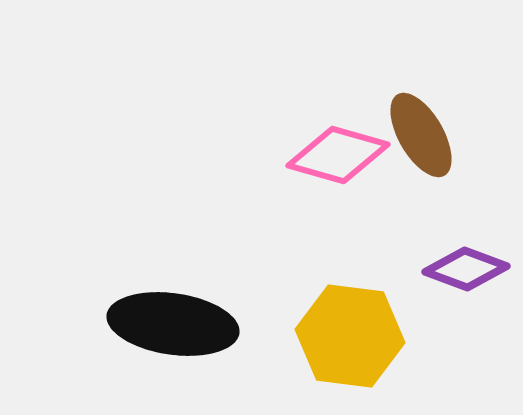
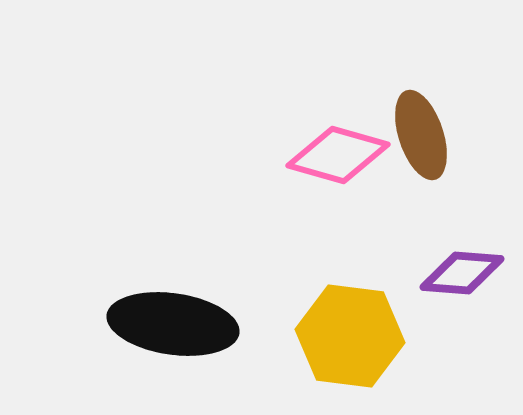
brown ellipse: rotated 12 degrees clockwise
purple diamond: moved 4 px left, 4 px down; rotated 16 degrees counterclockwise
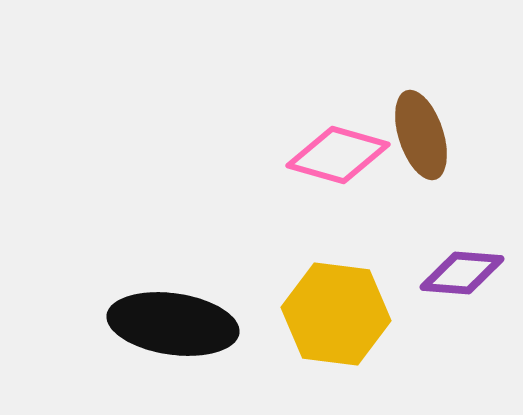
yellow hexagon: moved 14 px left, 22 px up
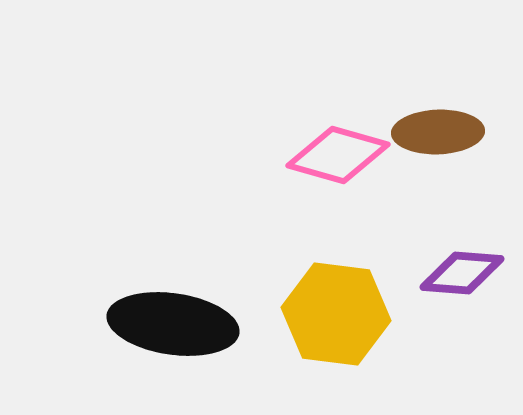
brown ellipse: moved 17 px right, 3 px up; rotated 74 degrees counterclockwise
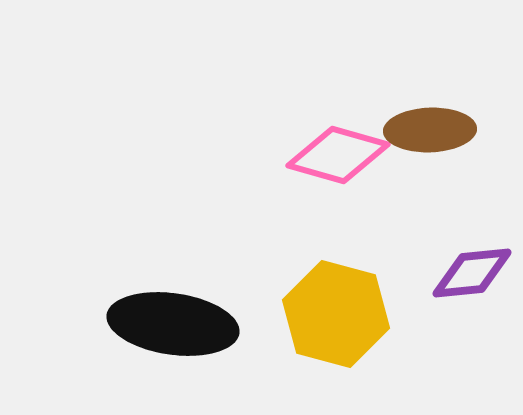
brown ellipse: moved 8 px left, 2 px up
purple diamond: moved 10 px right; rotated 10 degrees counterclockwise
yellow hexagon: rotated 8 degrees clockwise
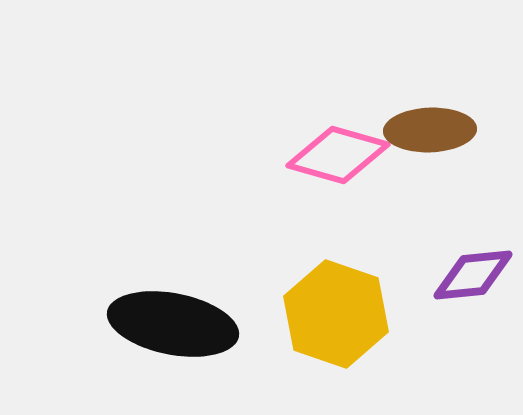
purple diamond: moved 1 px right, 2 px down
yellow hexagon: rotated 4 degrees clockwise
black ellipse: rotated 3 degrees clockwise
